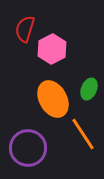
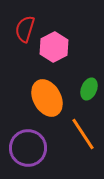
pink hexagon: moved 2 px right, 2 px up
orange ellipse: moved 6 px left, 1 px up
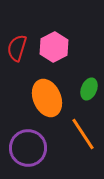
red semicircle: moved 8 px left, 19 px down
orange ellipse: rotated 6 degrees clockwise
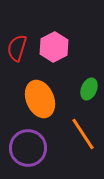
orange ellipse: moved 7 px left, 1 px down
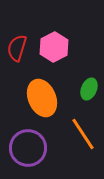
orange ellipse: moved 2 px right, 1 px up
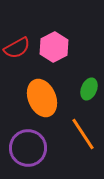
red semicircle: rotated 136 degrees counterclockwise
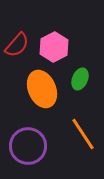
red semicircle: moved 3 px up; rotated 20 degrees counterclockwise
green ellipse: moved 9 px left, 10 px up
orange ellipse: moved 9 px up
purple circle: moved 2 px up
